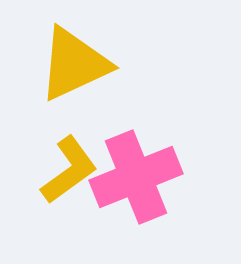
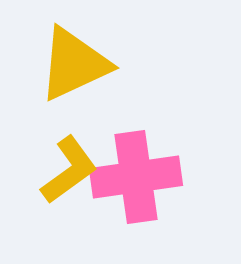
pink cross: rotated 14 degrees clockwise
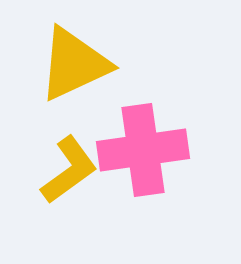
pink cross: moved 7 px right, 27 px up
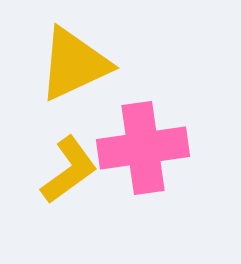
pink cross: moved 2 px up
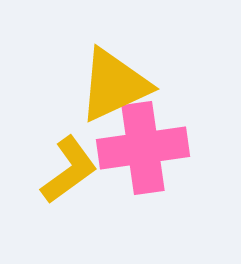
yellow triangle: moved 40 px right, 21 px down
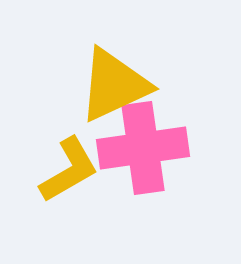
yellow L-shape: rotated 6 degrees clockwise
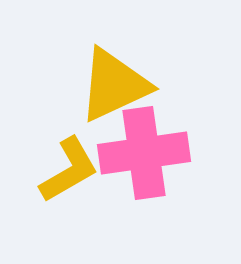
pink cross: moved 1 px right, 5 px down
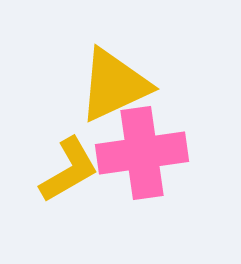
pink cross: moved 2 px left
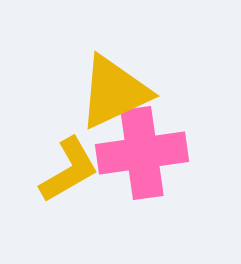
yellow triangle: moved 7 px down
